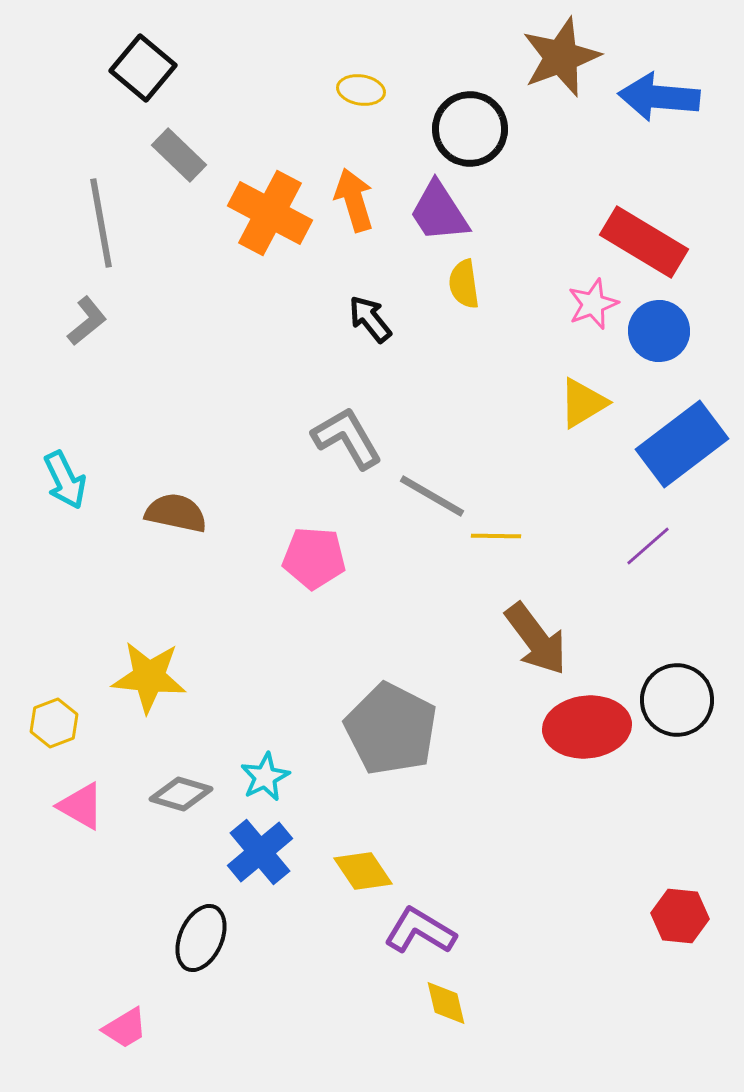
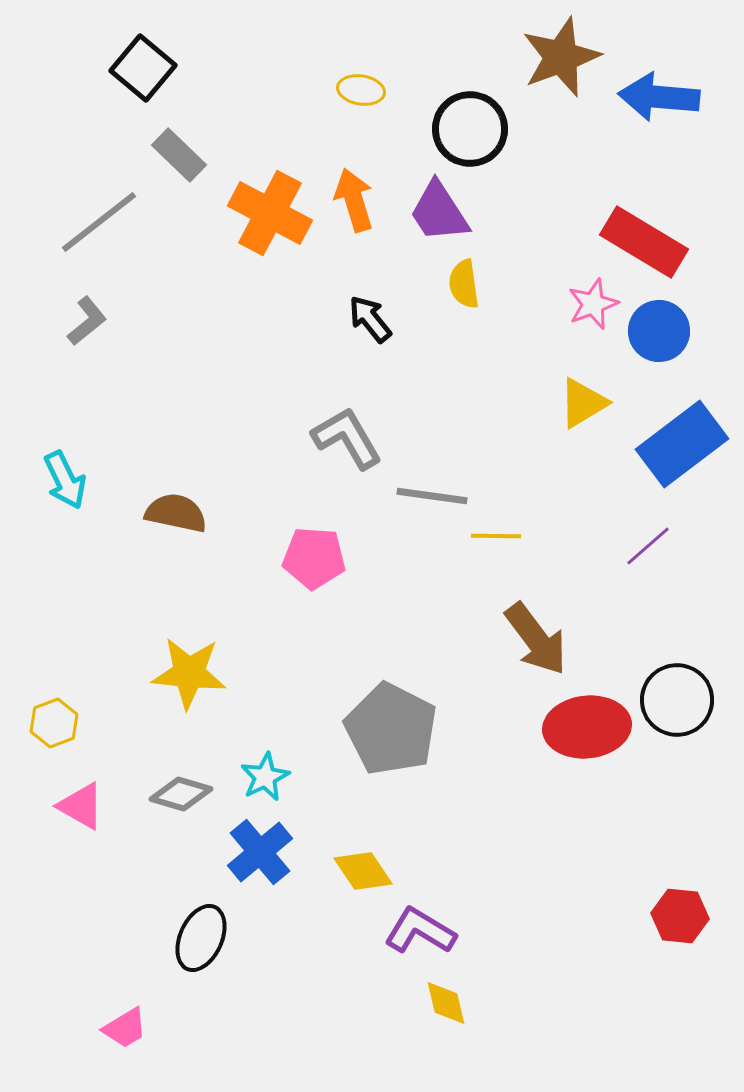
gray line at (101, 223): moved 2 px left, 1 px up; rotated 62 degrees clockwise
gray line at (432, 496): rotated 22 degrees counterclockwise
yellow star at (149, 677): moved 40 px right, 4 px up
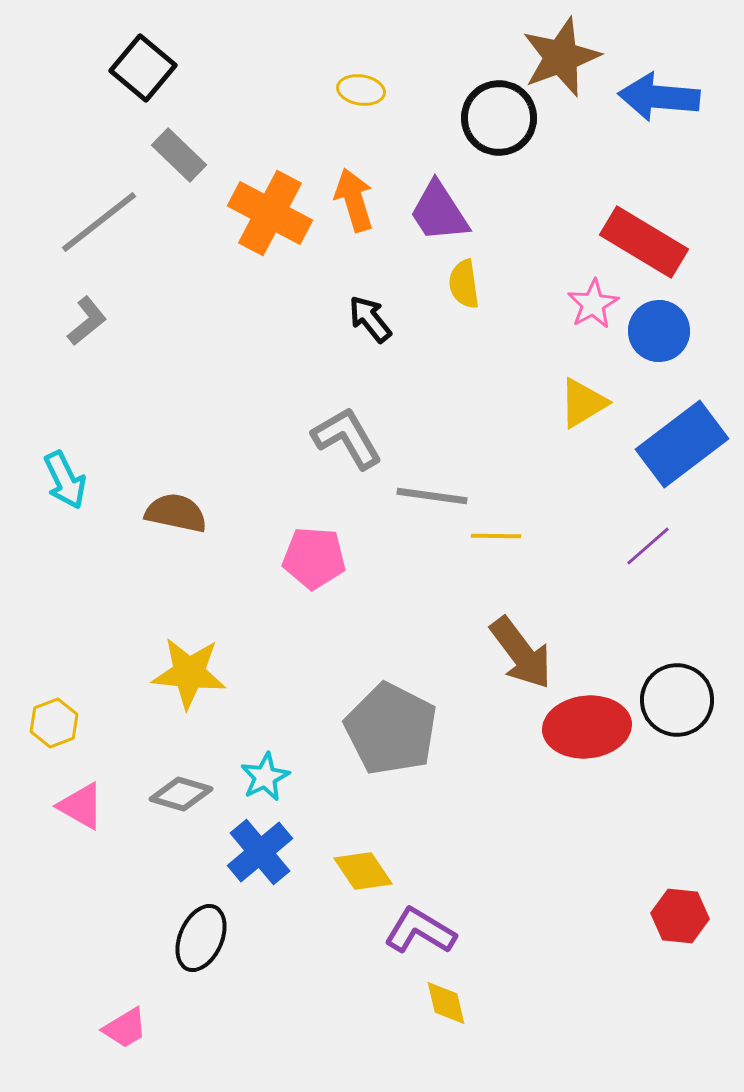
black circle at (470, 129): moved 29 px right, 11 px up
pink star at (593, 304): rotated 9 degrees counterclockwise
brown arrow at (536, 639): moved 15 px left, 14 px down
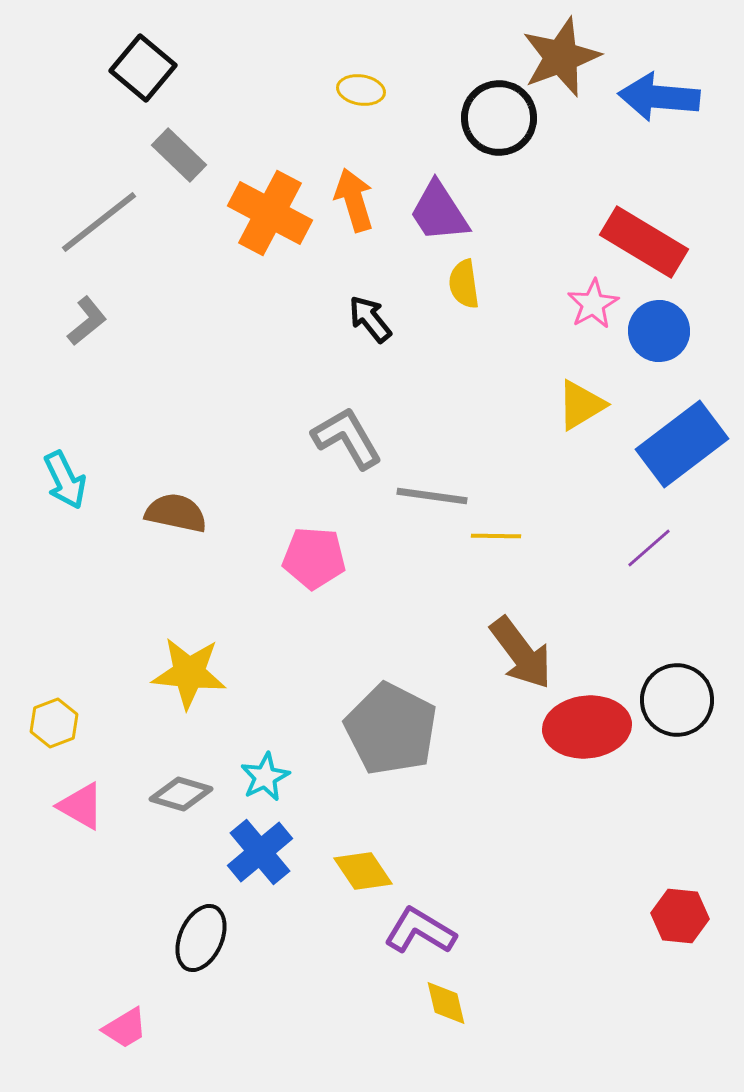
yellow triangle at (583, 403): moved 2 px left, 2 px down
purple line at (648, 546): moved 1 px right, 2 px down
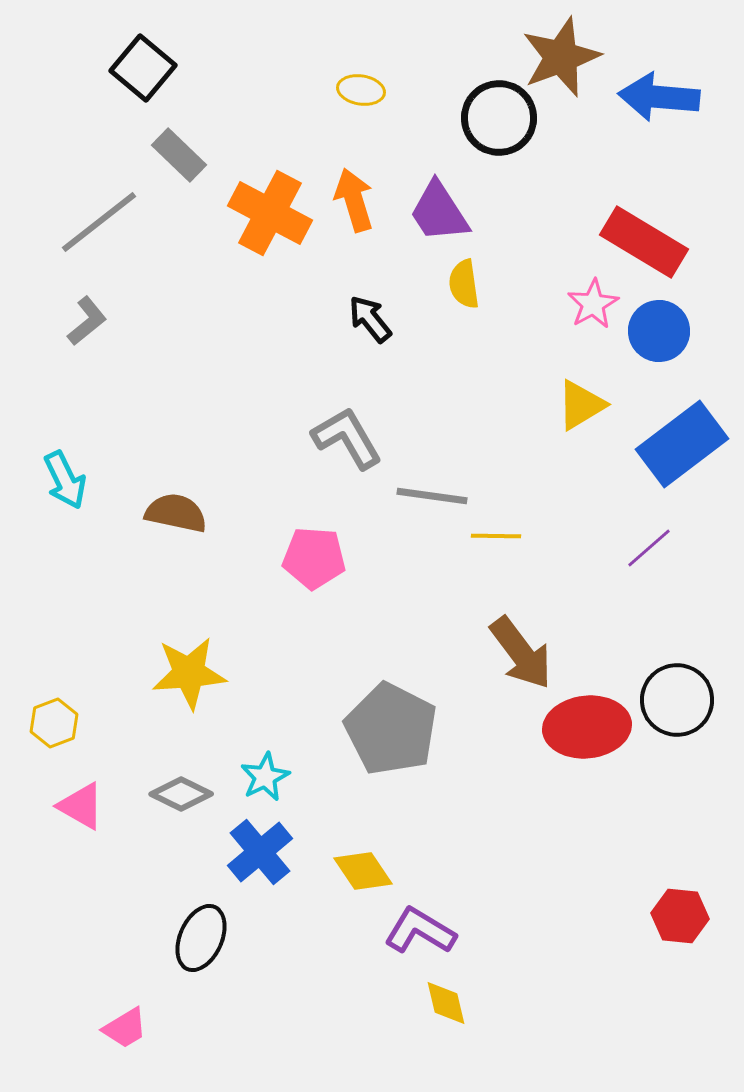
yellow star at (189, 673): rotated 10 degrees counterclockwise
gray diamond at (181, 794): rotated 10 degrees clockwise
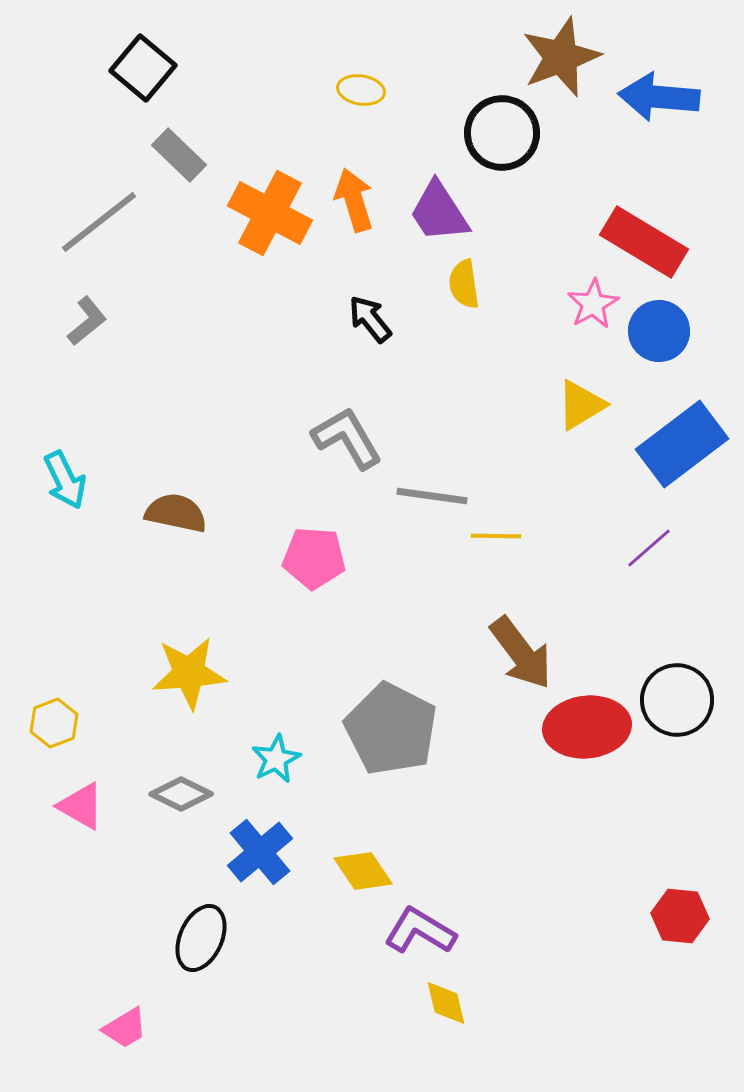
black circle at (499, 118): moved 3 px right, 15 px down
cyan star at (265, 777): moved 11 px right, 18 px up
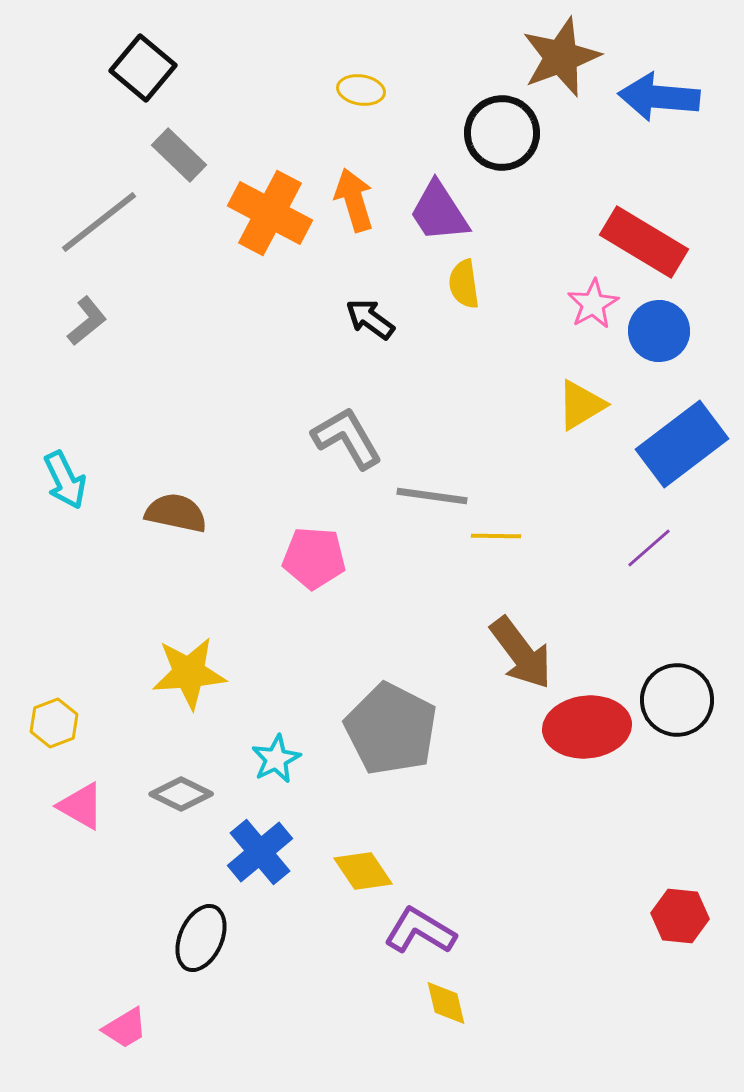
black arrow at (370, 319): rotated 15 degrees counterclockwise
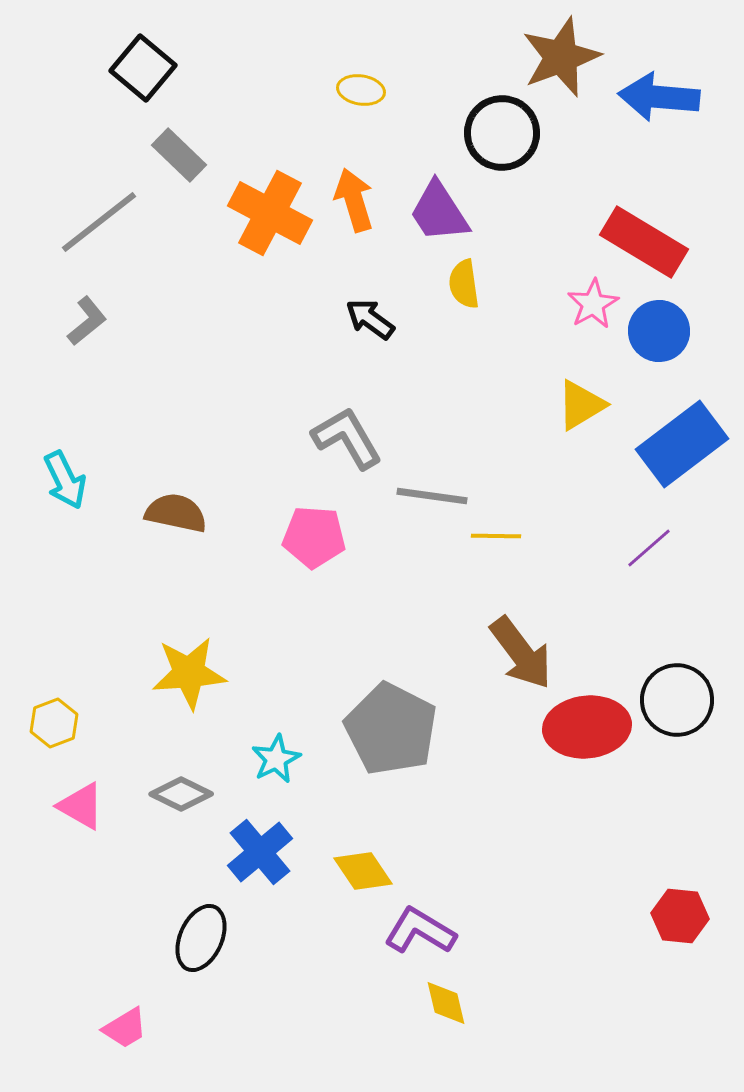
pink pentagon at (314, 558): moved 21 px up
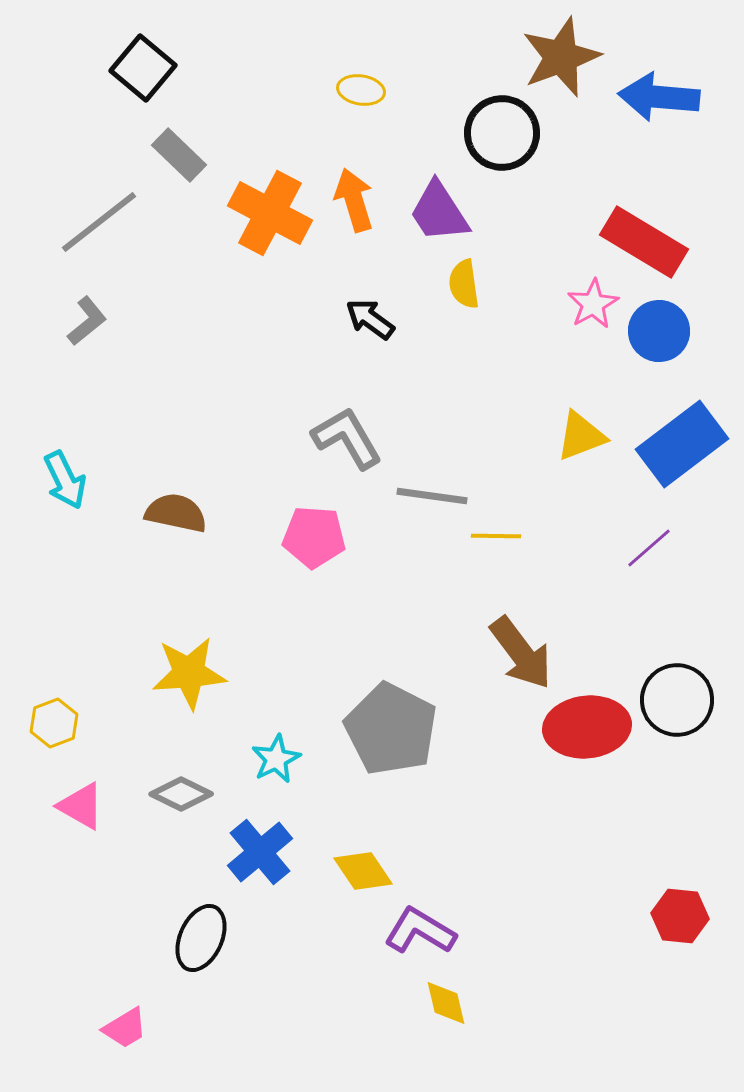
yellow triangle at (581, 405): moved 31 px down; rotated 10 degrees clockwise
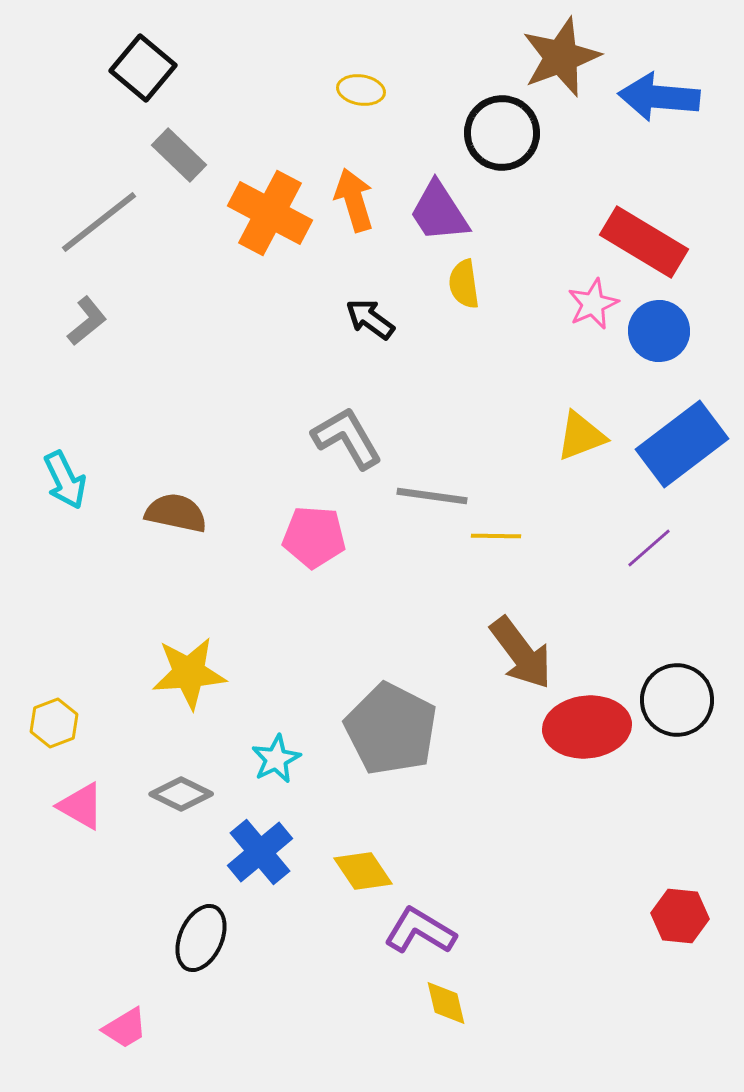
pink star at (593, 304): rotated 6 degrees clockwise
